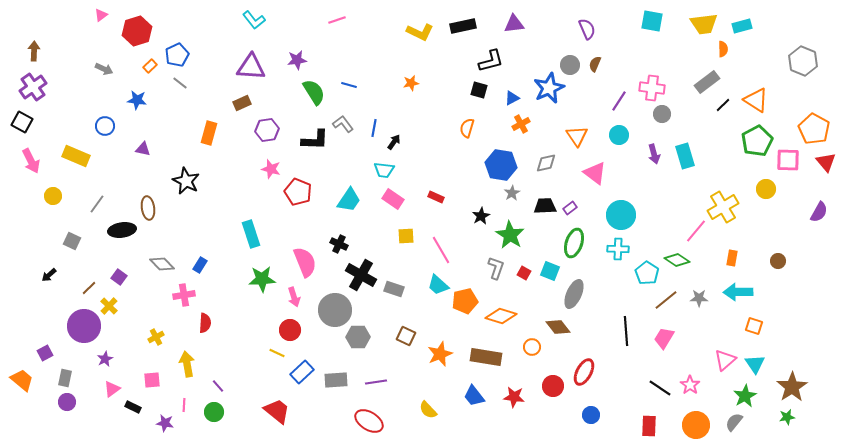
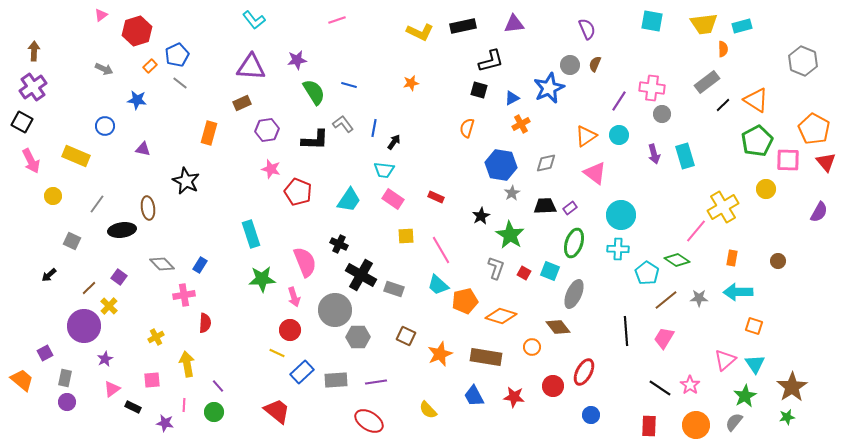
orange triangle at (577, 136): moved 9 px right; rotated 30 degrees clockwise
blue trapezoid at (474, 396): rotated 10 degrees clockwise
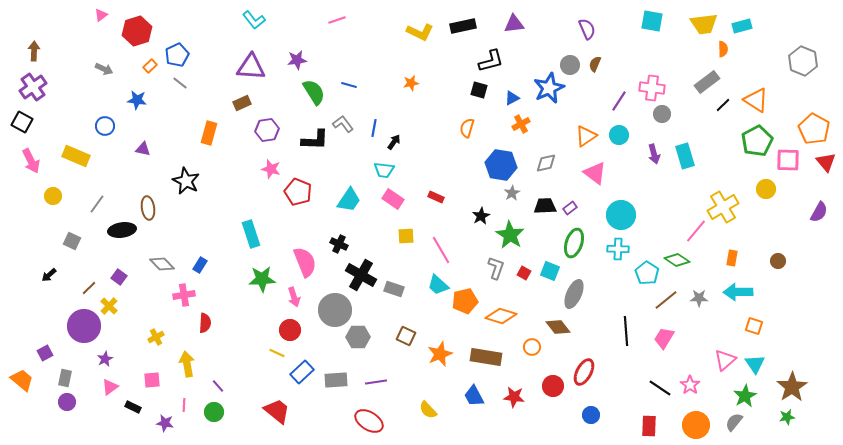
pink triangle at (112, 389): moved 2 px left, 2 px up
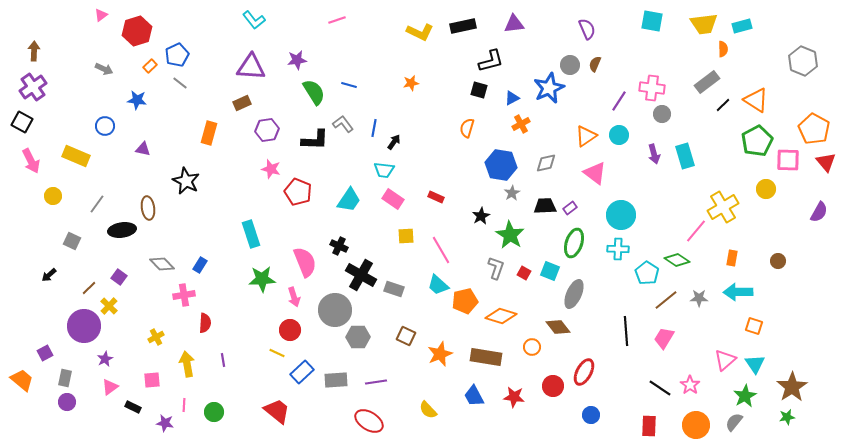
black cross at (339, 244): moved 2 px down
purple line at (218, 386): moved 5 px right, 26 px up; rotated 32 degrees clockwise
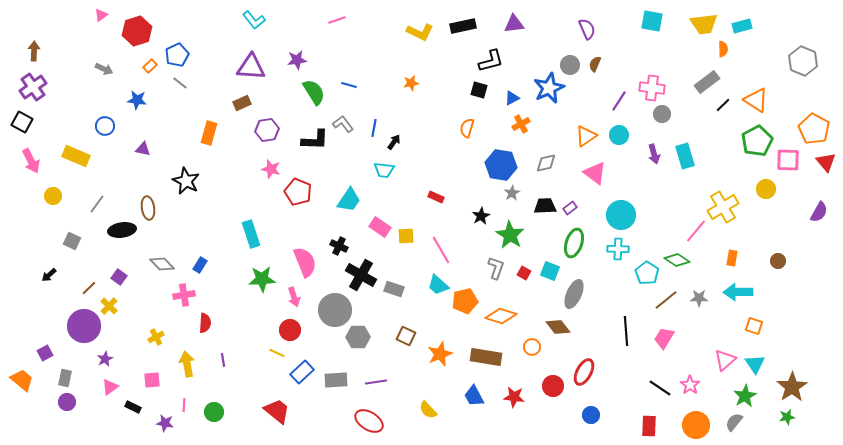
pink rectangle at (393, 199): moved 13 px left, 28 px down
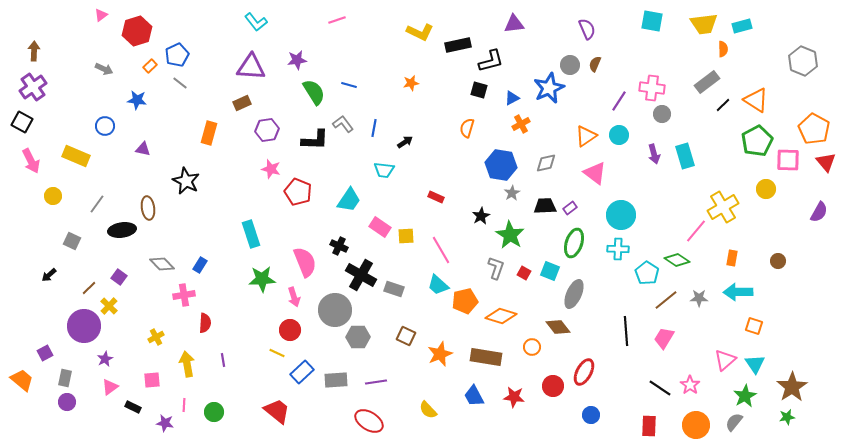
cyan L-shape at (254, 20): moved 2 px right, 2 px down
black rectangle at (463, 26): moved 5 px left, 19 px down
black arrow at (394, 142): moved 11 px right; rotated 21 degrees clockwise
